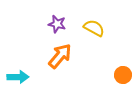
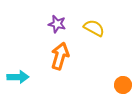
orange arrow: rotated 24 degrees counterclockwise
orange circle: moved 10 px down
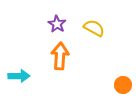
purple star: rotated 18 degrees clockwise
orange arrow: rotated 12 degrees counterclockwise
cyan arrow: moved 1 px right, 1 px up
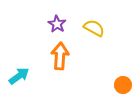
cyan arrow: rotated 35 degrees counterclockwise
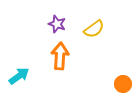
purple star: rotated 12 degrees counterclockwise
yellow semicircle: moved 1 px down; rotated 115 degrees clockwise
orange circle: moved 1 px up
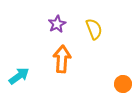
purple star: rotated 24 degrees clockwise
yellow semicircle: rotated 75 degrees counterclockwise
orange arrow: moved 2 px right, 3 px down
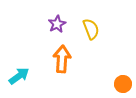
yellow semicircle: moved 3 px left
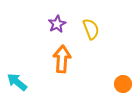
cyan arrow: moved 2 px left, 6 px down; rotated 105 degrees counterclockwise
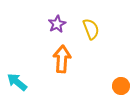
orange circle: moved 2 px left, 2 px down
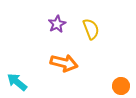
orange arrow: moved 2 px right, 4 px down; rotated 100 degrees clockwise
